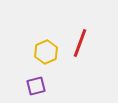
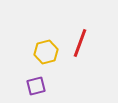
yellow hexagon: rotated 10 degrees clockwise
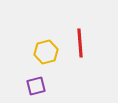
red line: rotated 24 degrees counterclockwise
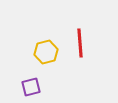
purple square: moved 5 px left, 1 px down
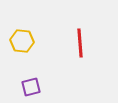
yellow hexagon: moved 24 px left, 11 px up; rotated 20 degrees clockwise
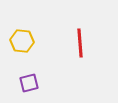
purple square: moved 2 px left, 4 px up
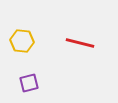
red line: rotated 72 degrees counterclockwise
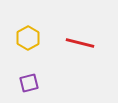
yellow hexagon: moved 6 px right, 3 px up; rotated 25 degrees clockwise
